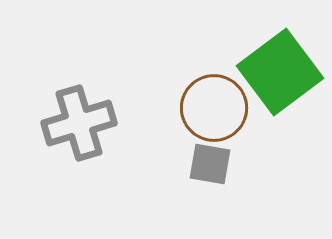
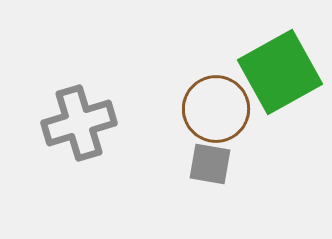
green square: rotated 8 degrees clockwise
brown circle: moved 2 px right, 1 px down
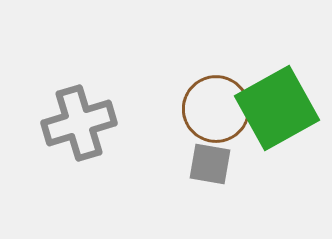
green square: moved 3 px left, 36 px down
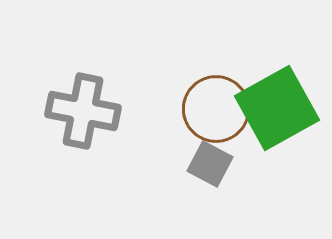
gray cross: moved 4 px right, 12 px up; rotated 28 degrees clockwise
gray square: rotated 18 degrees clockwise
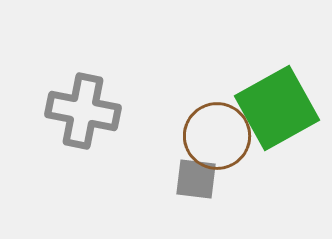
brown circle: moved 1 px right, 27 px down
gray square: moved 14 px left, 15 px down; rotated 21 degrees counterclockwise
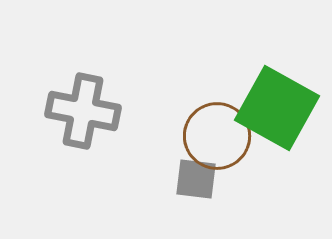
green square: rotated 32 degrees counterclockwise
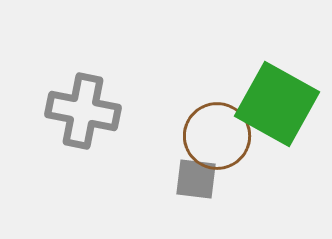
green square: moved 4 px up
